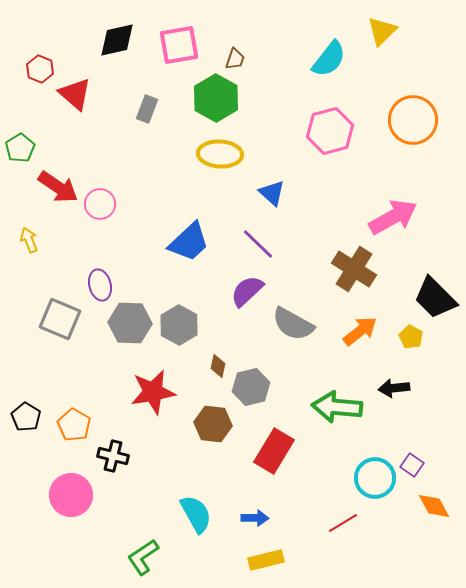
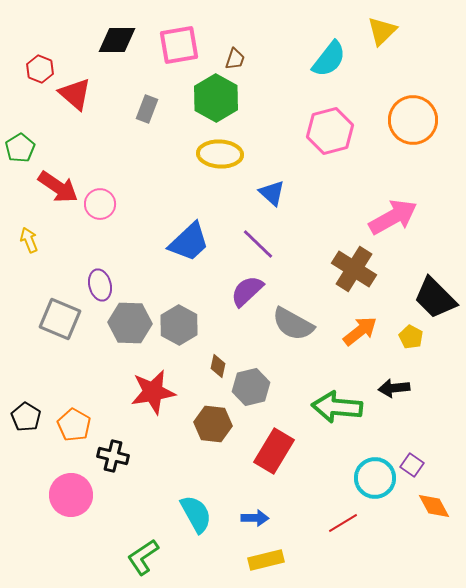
black diamond at (117, 40): rotated 12 degrees clockwise
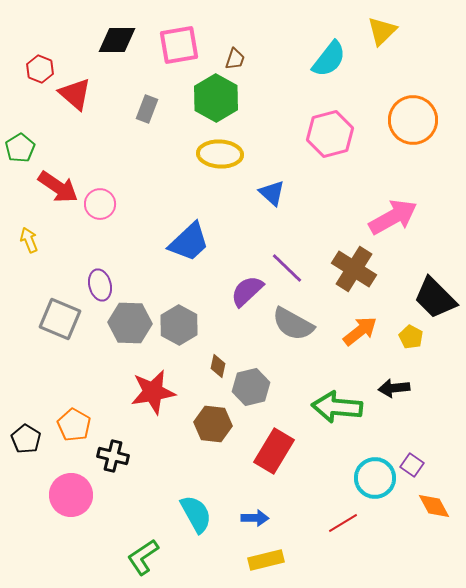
pink hexagon at (330, 131): moved 3 px down
purple line at (258, 244): moved 29 px right, 24 px down
black pentagon at (26, 417): moved 22 px down
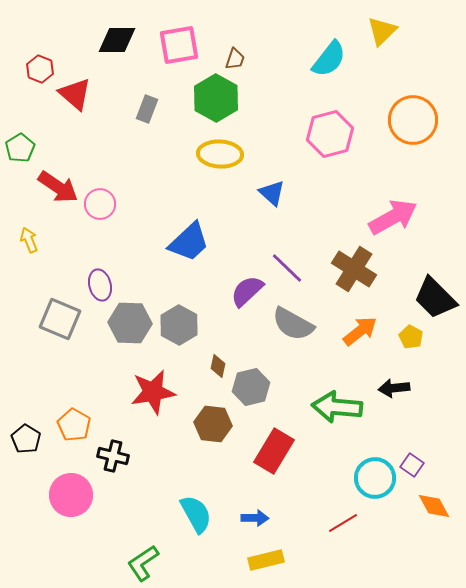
green L-shape at (143, 557): moved 6 px down
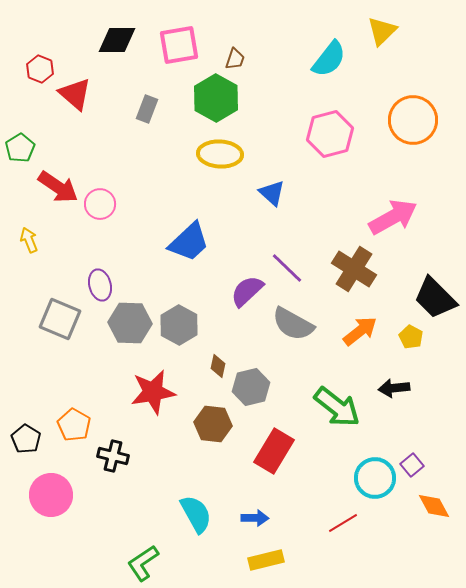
green arrow at (337, 407): rotated 147 degrees counterclockwise
purple square at (412, 465): rotated 15 degrees clockwise
pink circle at (71, 495): moved 20 px left
